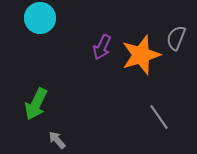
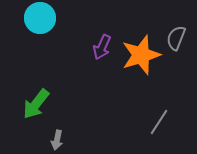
green arrow: rotated 12 degrees clockwise
gray line: moved 5 px down; rotated 68 degrees clockwise
gray arrow: rotated 126 degrees counterclockwise
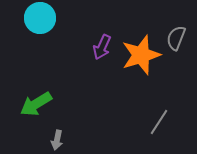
green arrow: rotated 20 degrees clockwise
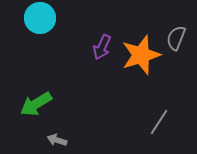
gray arrow: rotated 96 degrees clockwise
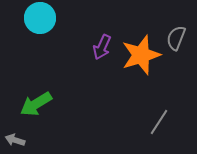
gray arrow: moved 42 px left
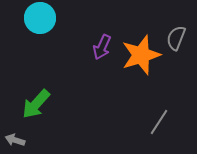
green arrow: rotated 16 degrees counterclockwise
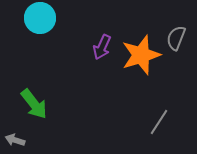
green arrow: moved 2 px left; rotated 80 degrees counterclockwise
